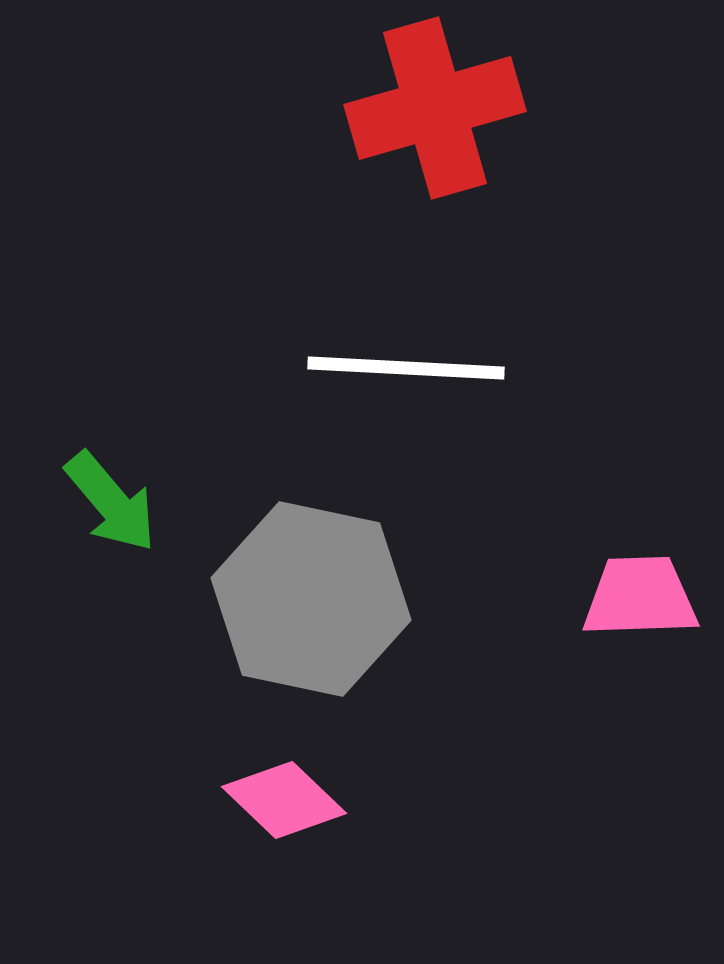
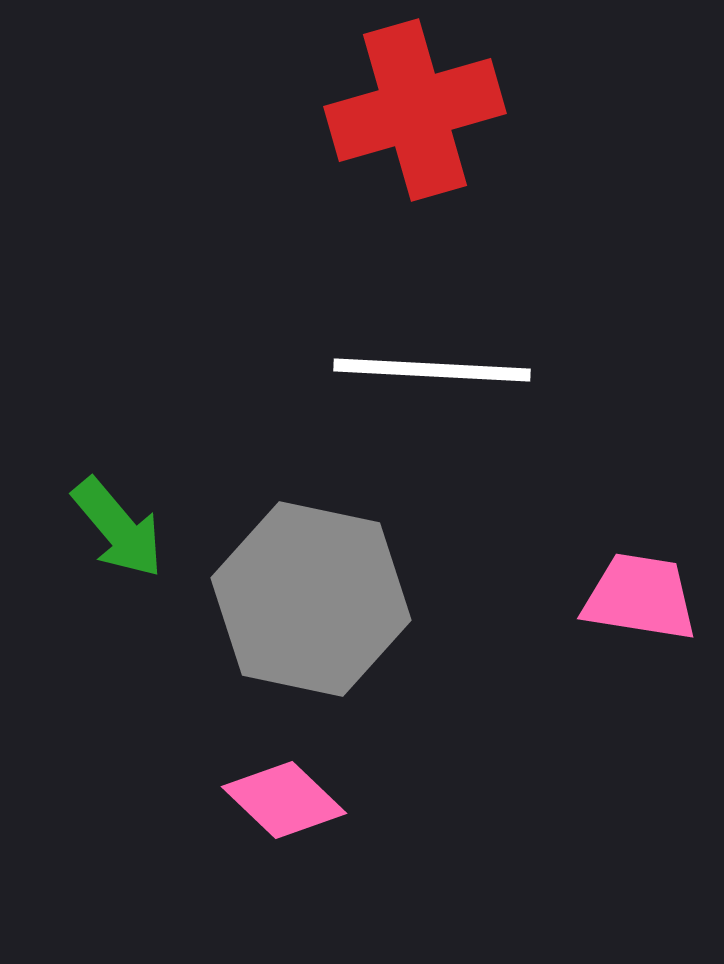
red cross: moved 20 px left, 2 px down
white line: moved 26 px right, 2 px down
green arrow: moved 7 px right, 26 px down
pink trapezoid: rotated 11 degrees clockwise
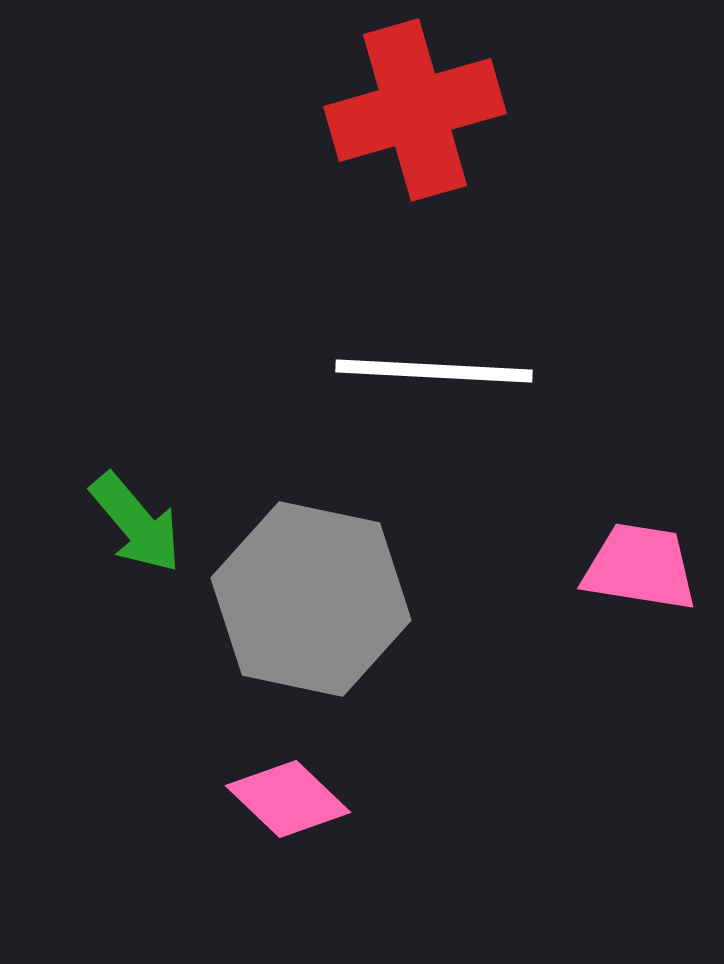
white line: moved 2 px right, 1 px down
green arrow: moved 18 px right, 5 px up
pink trapezoid: moved 30 px up
pink diamond: moved 4 px right, 1 px up
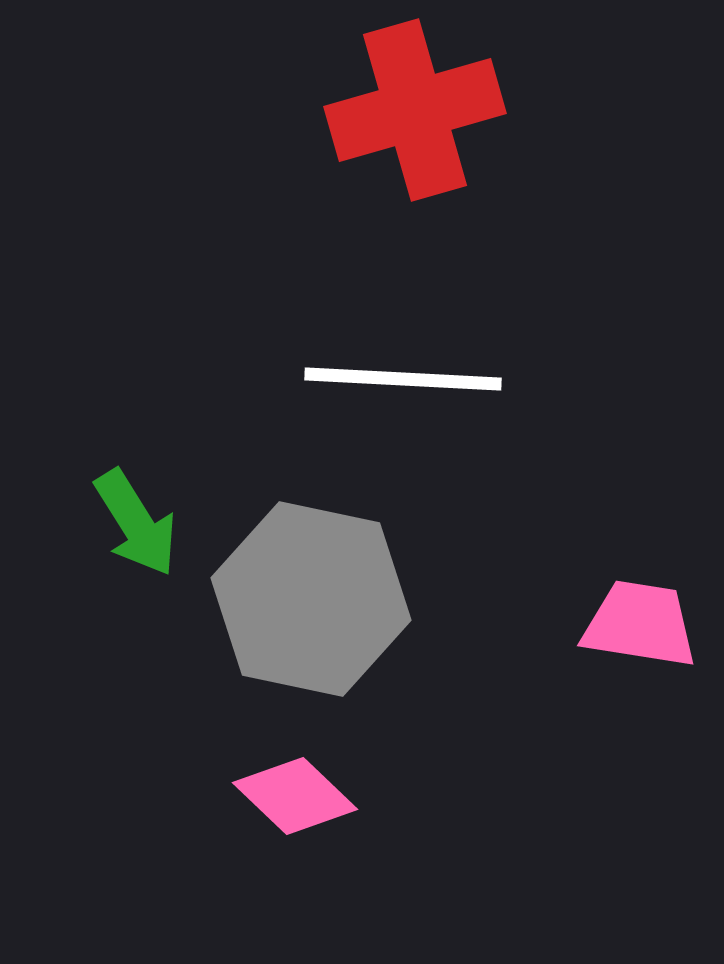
white line: moved 31 px left, 8 px down
green arrow: rotated 8 degrees clockwise
pink trapezoid: moved 57 px down
pink diamond: moved 7 px right, 3 px up
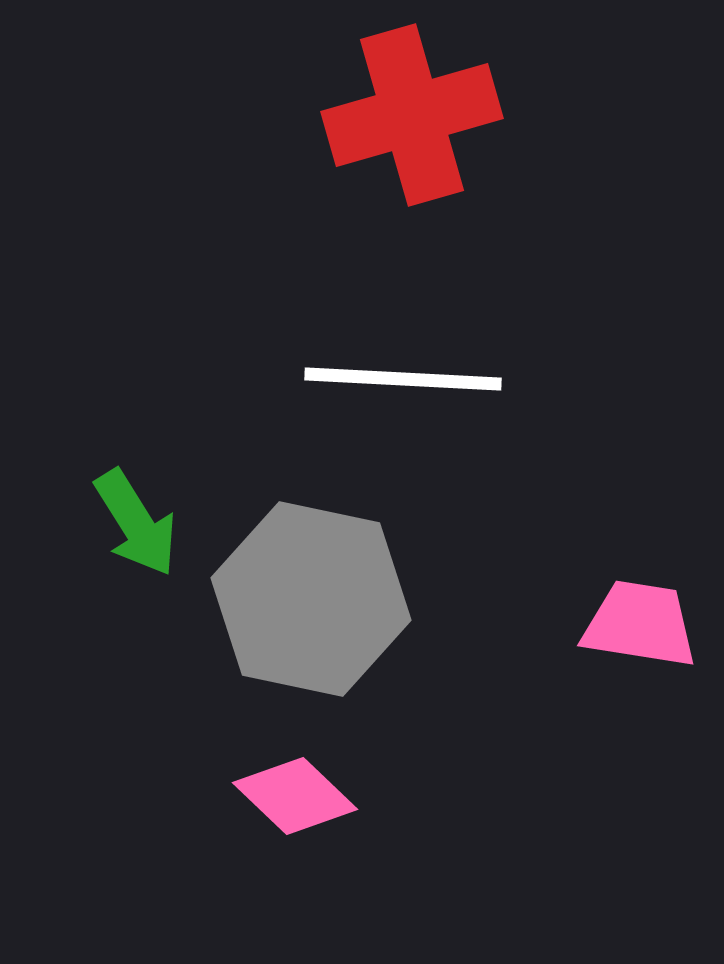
red cross: moved 3 px left, 5 px down
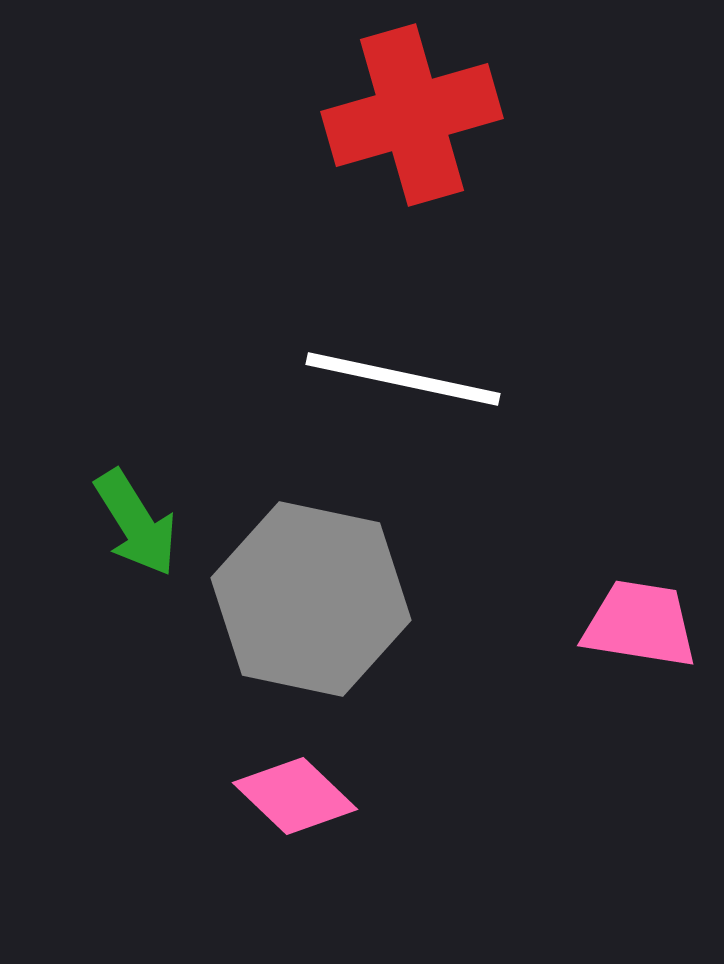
white line: rotated 9 degrees clockwise
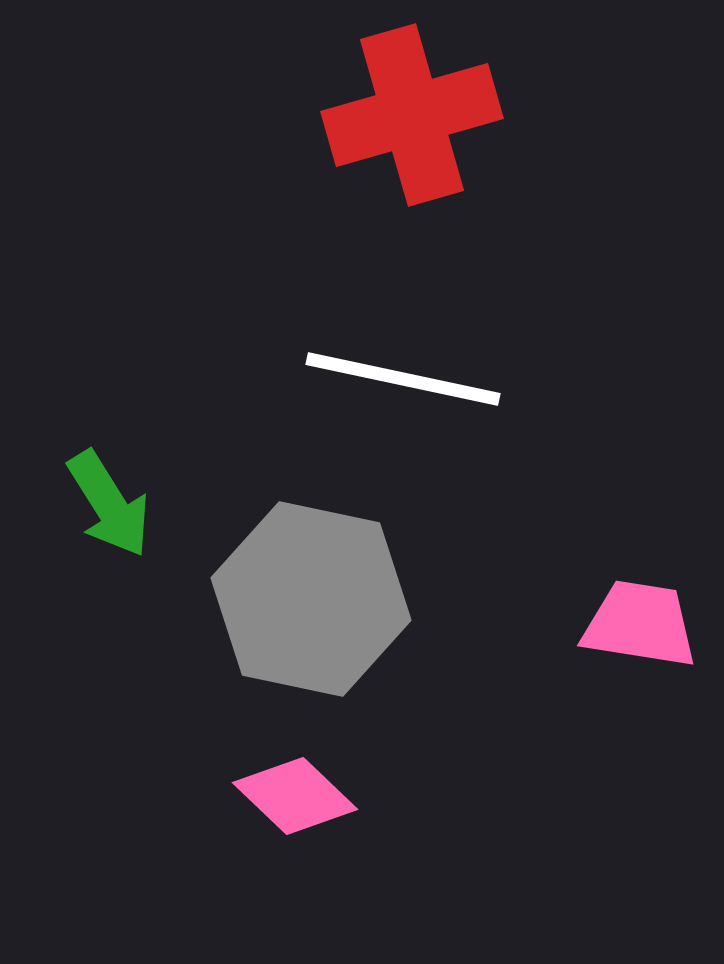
green arrow: moved 27 px left, 19 px up
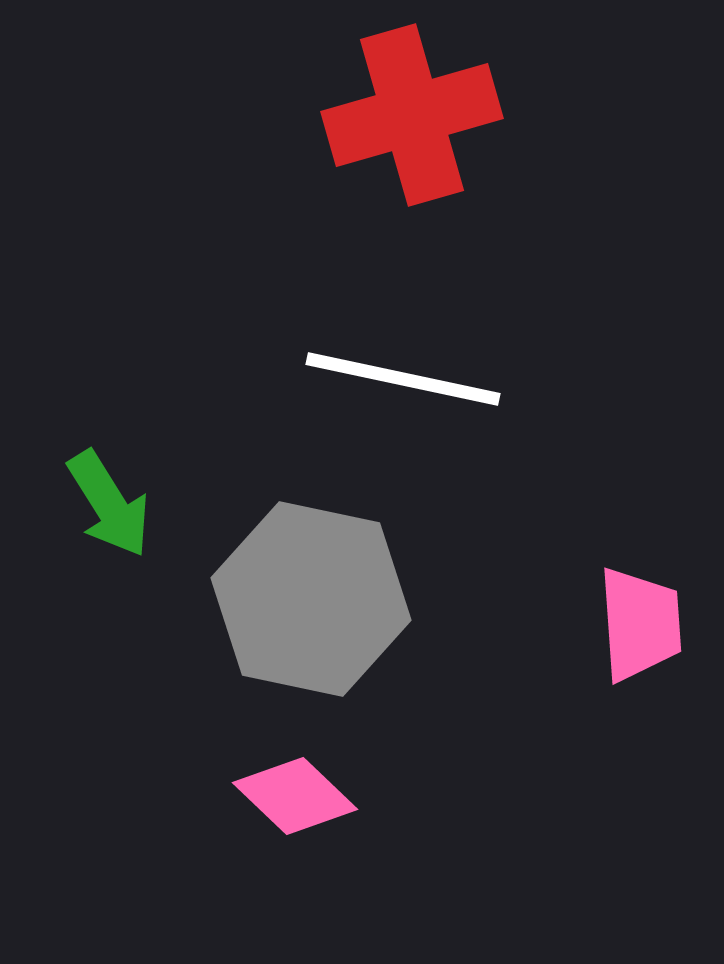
pink trapezoid: rotated 77 degrees clockwise
